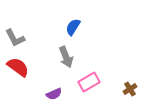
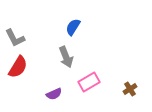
red semicircle: rotated 85 degrees clockwise
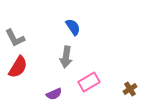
blue semicircle: rotated 114 degrees clockwise
gray arrow: rotated 30 degrees clockwise
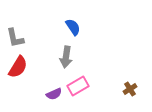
gray L-shape: rotated 15 degrees clockwise
pink rectangle: moved 11 px left, 4 px down
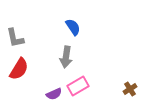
red semicircle: moved 1 px right, 2 px down
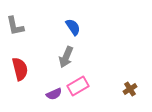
gray L-shape: moved 12 px up
gray arrow: rotated 15 degrees clockwise
red semicircle: moved 1 px right; rotated 45 degrees counterclockwise
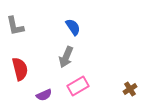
purple semicircle: moved 10 px left, 1 px down
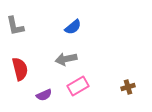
blue semicircle: rotated 84 degrees clockwise
gray arrow: moved 2 px down; rotated 55 degrees clockwise
brown cross: moved 2 px left, 2 px up; rotated 16 degrees clockwise
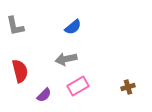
red semicircle: moved 2 px down
purple semicircle: rotated 21 degrees counterclockwise
